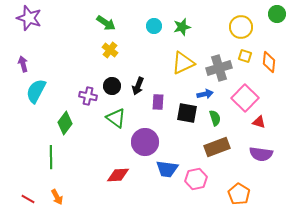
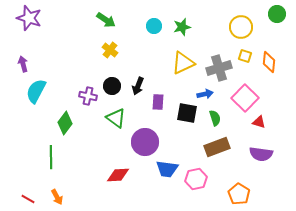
green arrow: moved 3 px up
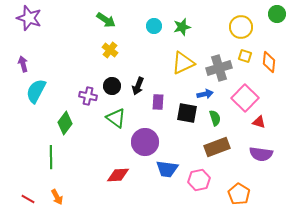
pink hexagon: moved 3 px right, 1 px down
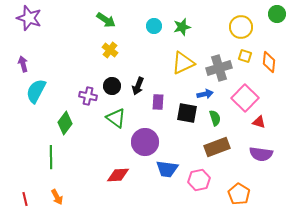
red line: moved 3 px left; rotated 48 degrees clockwise
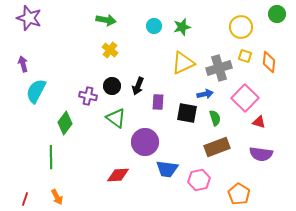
green arrow: rotated 24 degrees counterclockwise
red line: rotated 32 degrees clockwise
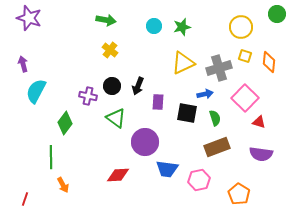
orange arrow: moved 6 px right, 12 px up
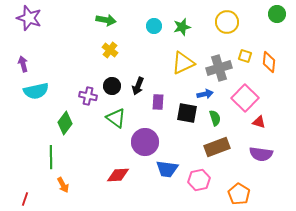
yellow circle: moved 14 px left, 5 px up
cyan semicircle: rotated 130 degrees counterclockwise
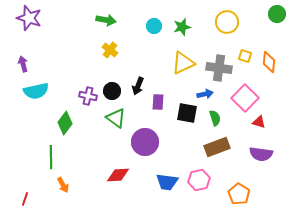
gray cross: rotated 25 degrees clockwise
black circle: moved 5 px down
blue trapezoid: moved 13 px down
